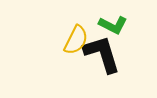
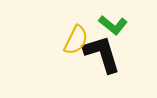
green L-shape: rotated 12 degrees clockwise
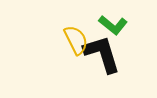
yellow semicircle: rotated 52 degrees counterclockwise
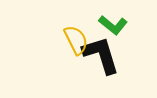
black L-shape: moved 1 px left, 1 px down
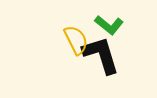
green L-shape: moved 4 px left
